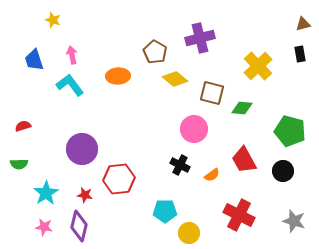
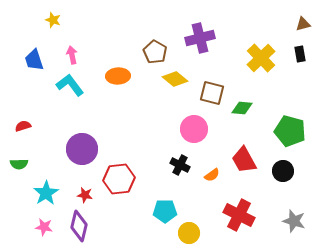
yellow cross: moved 3 px right, 8 px up
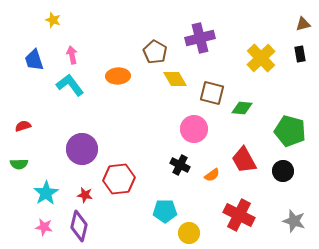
yellow diamond: rotated 20 degrees clockwise
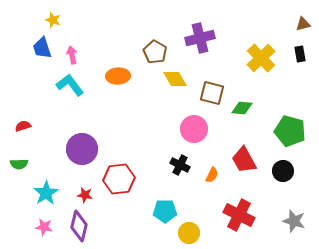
blue trapezoid: moved 8 px right, 12 px up
orange semicircle: rotated 28 degrees counterclockwise
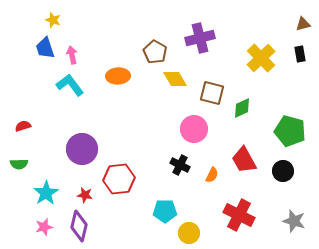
blue trapezoid: moved 3 px right
green diamond: rotated 30 degrees counterclockwise
pink star: rotated 24 degrees counterclockwise
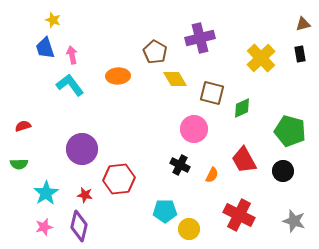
yellow circle: moved 4 px up
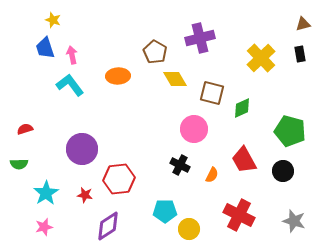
red semicircle: moved 2 px right, 3 px down
purple diamond: moved 29 px right; rotated 44 degrees clockwise
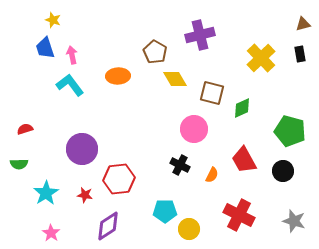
purple cross: moved 3 px up
pink star: moved 7 px right, 6 px down; rotated 24 degrees counterclockwise
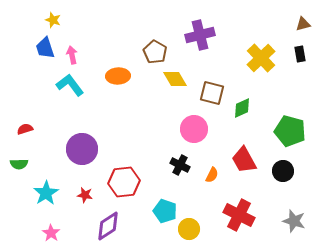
red hexagon: moved 5 px right, 3 px down
cyan pentagon: rotated 20 degrees clockwise
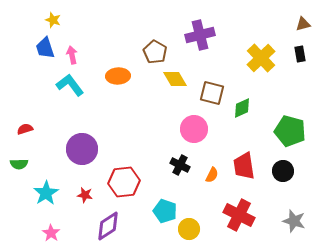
red trapezoid: moved 6 px down; rotated 20 degrees clockwise
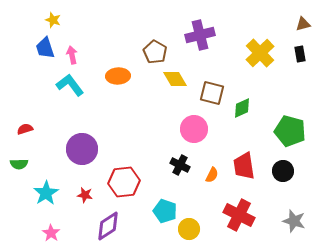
yellow cross: moved 1 px left, 5 px up
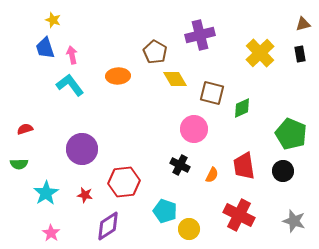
green pentagon: moved 1 px right, 3 px down; rotated 8 degrees clockwise
